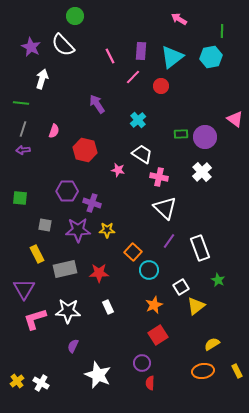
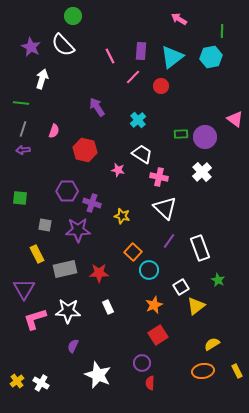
green circle at (75, 16): moved 2 px left
purple arrow at (97, 104): moved 3 px down
yellow star at (107, 230): moved 15 px right, 14 px up; rotated 14 degrees clockwise
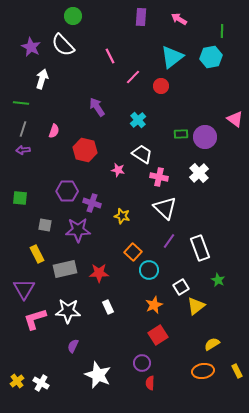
purple rectangle at (141, 51): moved 34 px up
white cross at (202, 172): moved 3 px left, 1 px down
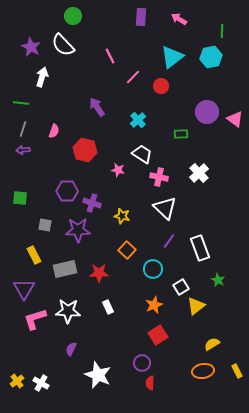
white arrow at (42, 79): moved 2 px up
purple circle at (205, 137): moved 2 px right, 25 px up
orange square at (133, 252): moved 6 px left, 2 px up
yellow rectangle at (37, 254): moved 3 px left, 1 px down
cyan circle at (149, 270): moved 4 px right, 1 px up
purple semicircle at (73, 346): moved 2 px left, 3 px down
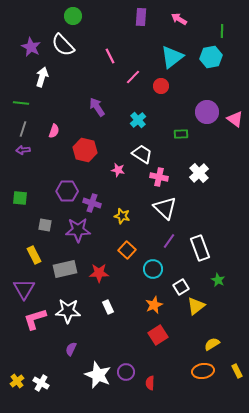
purple circle at (142, 363): moved 16 px left, 9 px down
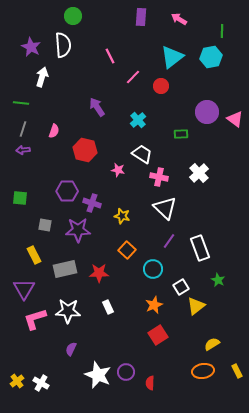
white semicircle at (63, 45): rotated 140 degrees counterclockwise
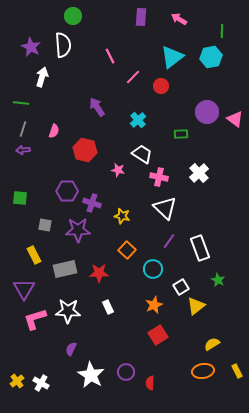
white star at (98, 375): moved 7 px left; rotated 8 degrees clockwise
